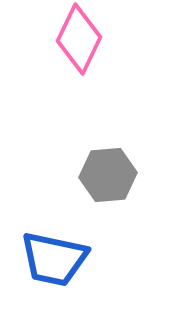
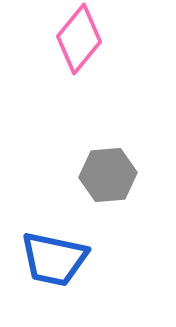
pink diamond: rotated 14 degrees clockwise
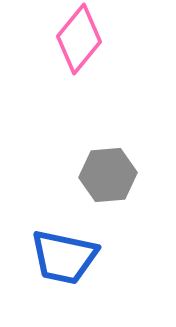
blue trapezoid: moved 10 px right, 2 px up
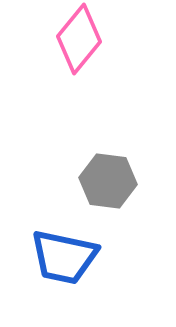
gray hexagon: moved 6 px down; rotated 12 degrees clockwise
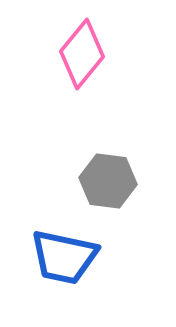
pink diamond: moved 3 px right, 15 px down
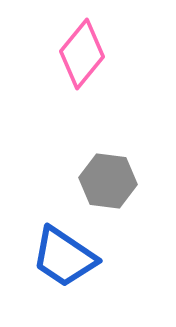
blue trapezoid: rotated 22 degrees clockwise
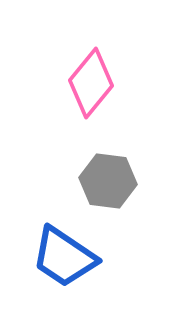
pink diamond: moved 9 px right, 29 px down
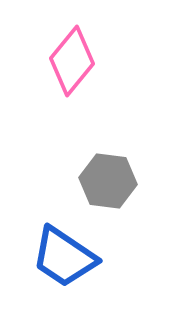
pink diamond: moved 19 px left, 22 px up
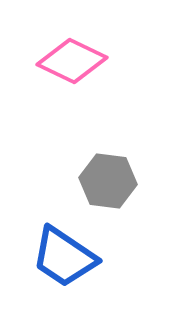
pink diamond: rotated 76 degrees clockwise
